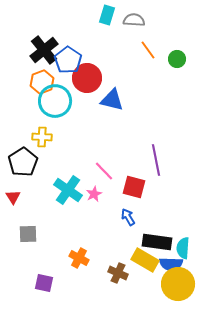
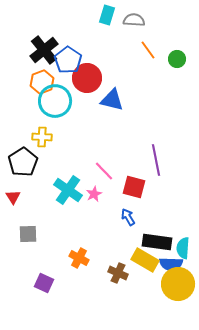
purple square: rotated 12 degrees clockwise
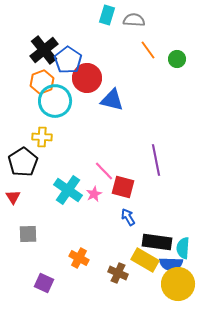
red square: moved 11 px left
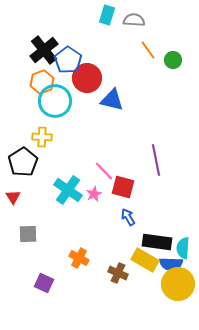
green circle: moved 4 px left, 1 px down
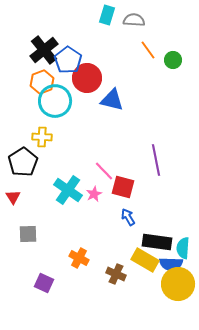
brown cross: moved 2 px left, 1 px down
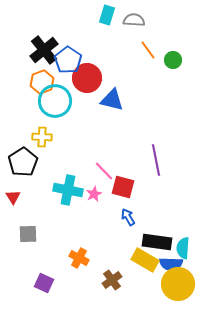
cyan cross: rotated 24 degrees counterclockwise
brown cross: moved 4 px left, 6 px down; rotated 30 degrees clockwise
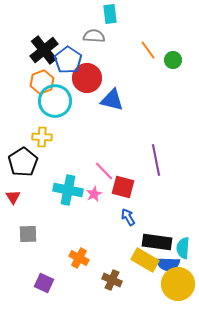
cyan rectangle: moved 3 px right, 1 px up; rotated 24 degrees counterclockwise
gray semicircle: moved 40 px left, 16 px down
blue semicircle: moved 3 px left
brown cross: rotated 30 degrees counterclockwise
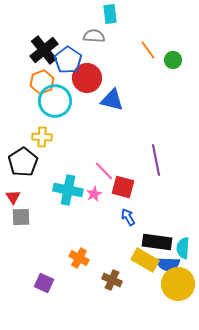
gray square: moved 7 px left, 17 px up
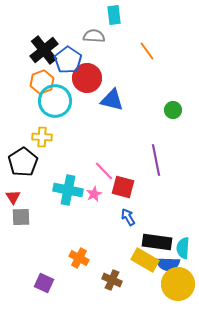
cyan rectangle: moved 4 px right, 1 px down
orange line: moved 1 px left, 1 px down
green circle: moved 50 px down
